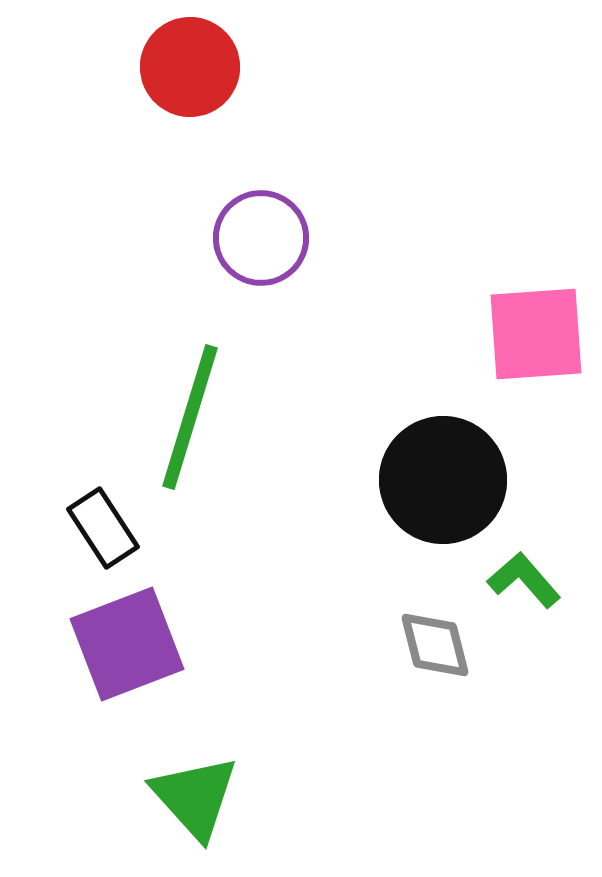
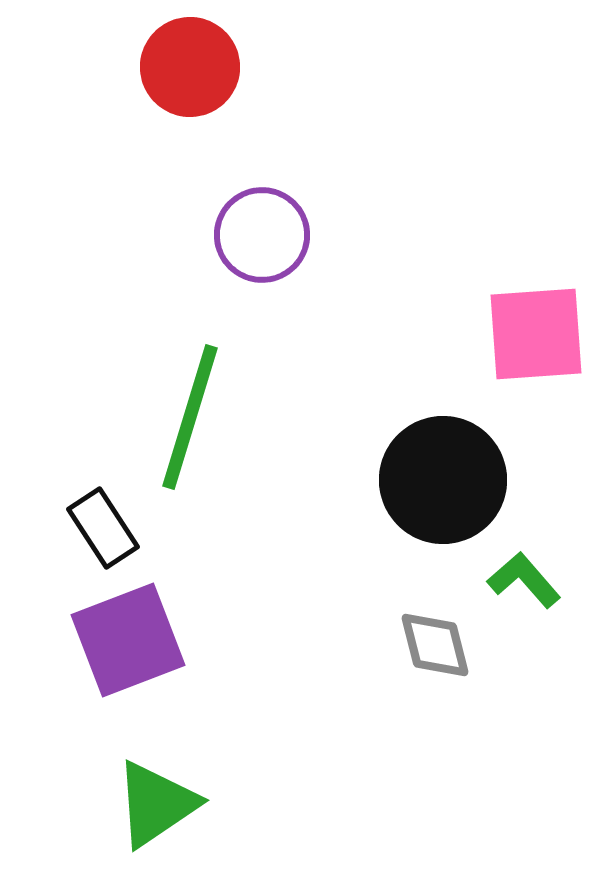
purple circle: moved 1 px right, 3 px up
purple square: moved 1 px right, 4 px up
green triangle: moved 39 px left, 7 px down; rotated 38 degrees clockwise
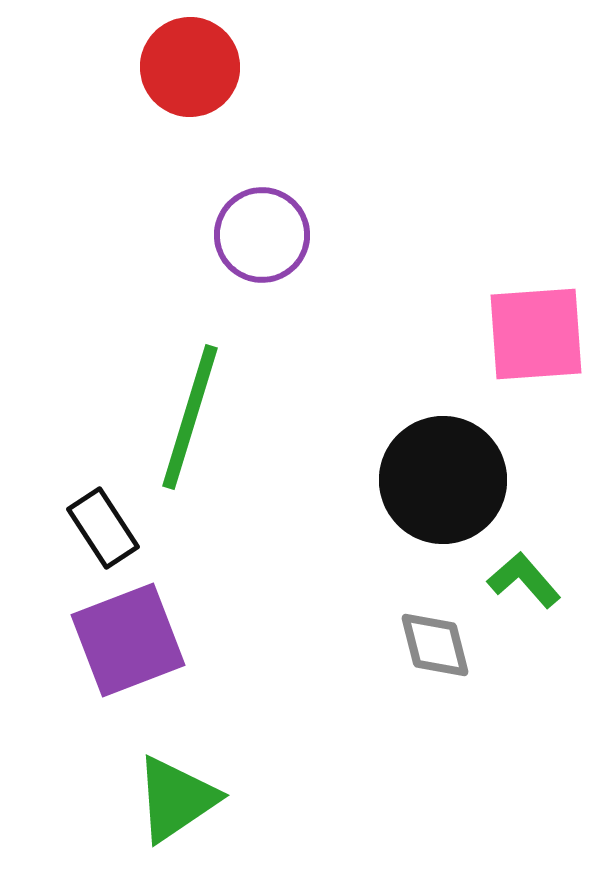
green triangle: moved 20 px right, 5 px up
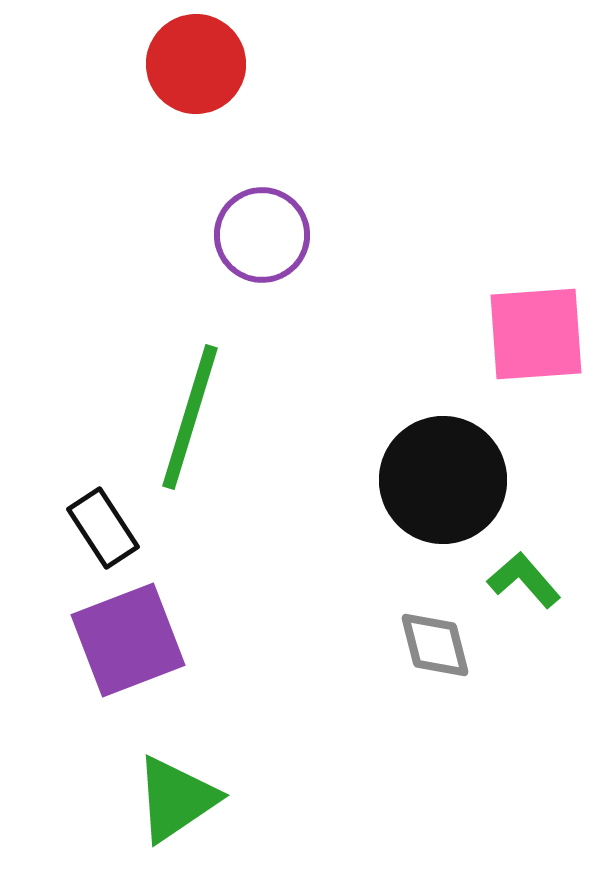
red circle: moved 6 px right, 3 px up
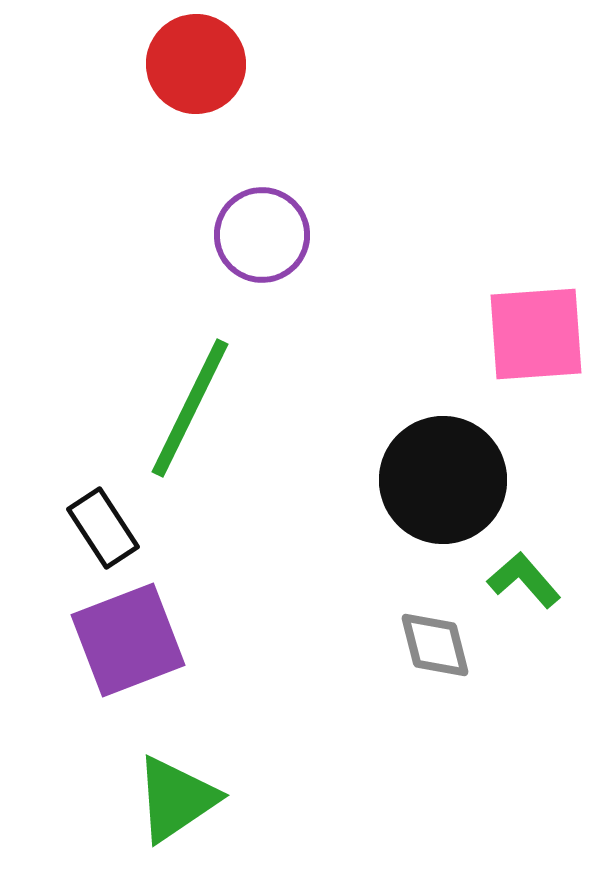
green line: moved 9 px up; rotated 9 degrees clockwise
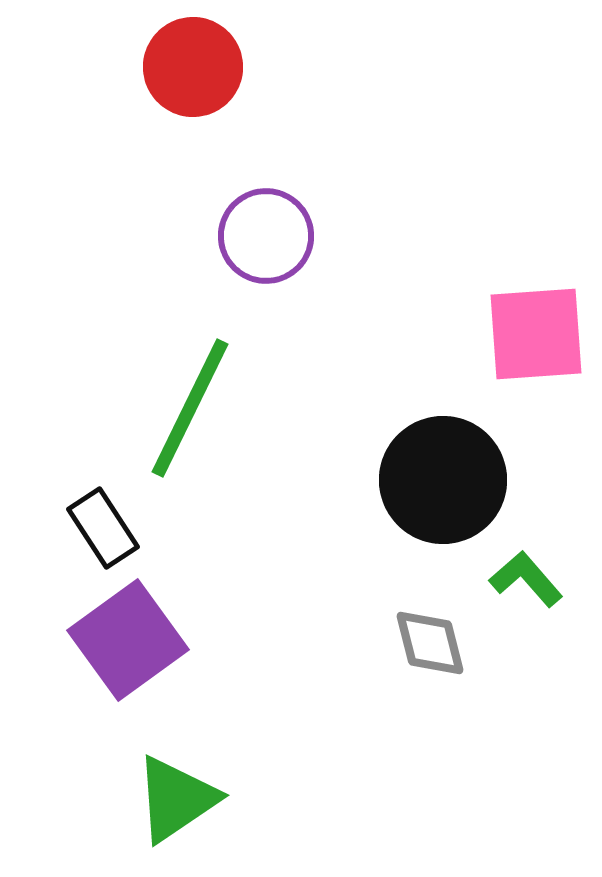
red circle: moved 3 px left, 3 px down
purple circle: moved 4 px right, 1 px down
green L-shape: moved 2 px right, 1 px up
purple square: rotated 15 degrees counterclockwise
gray diamond: moved 5 px left, 2 px up
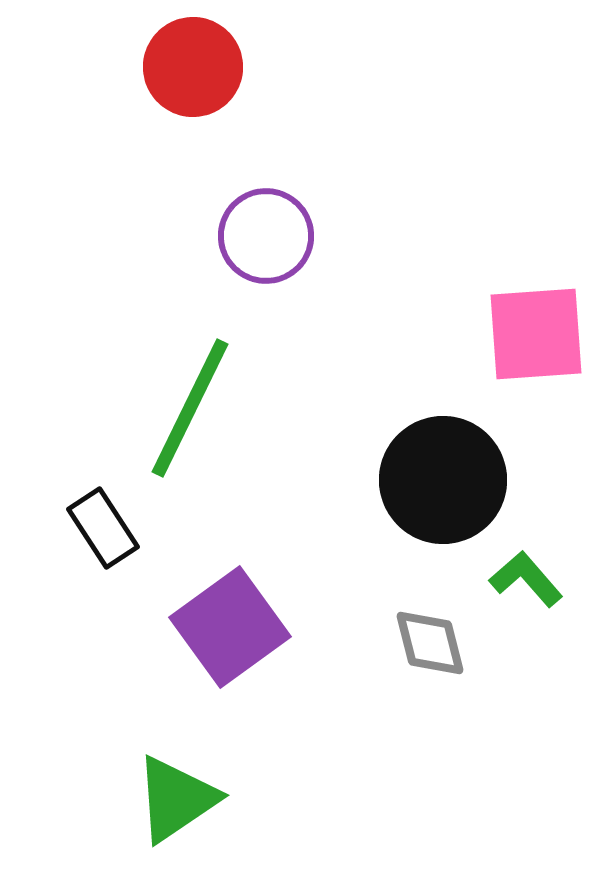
purple square: moved 102 px right, 13 px up
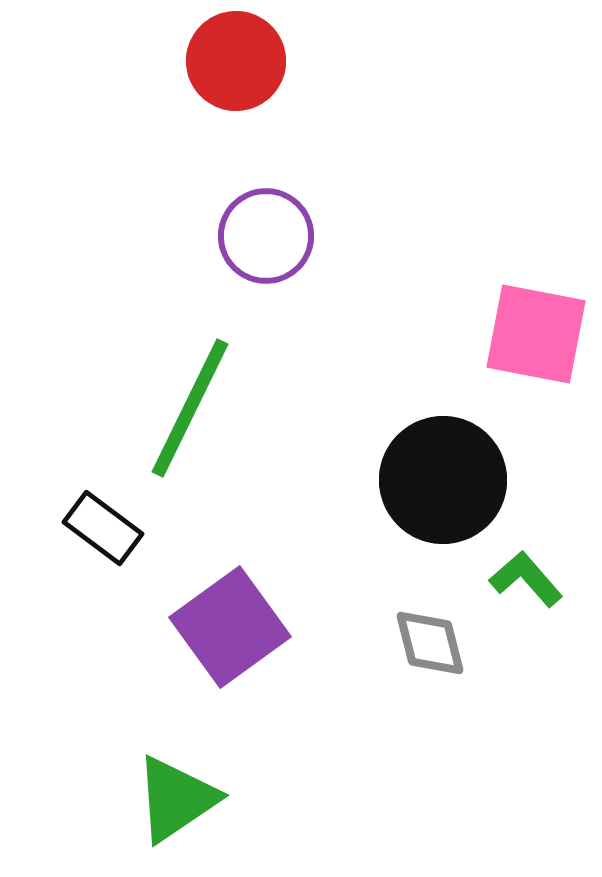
red circle: moved 43 px right, 6 px up
pink square: rotated 15 degrees clockwise
black rectangle: rotated 20 degrees counterclockwise
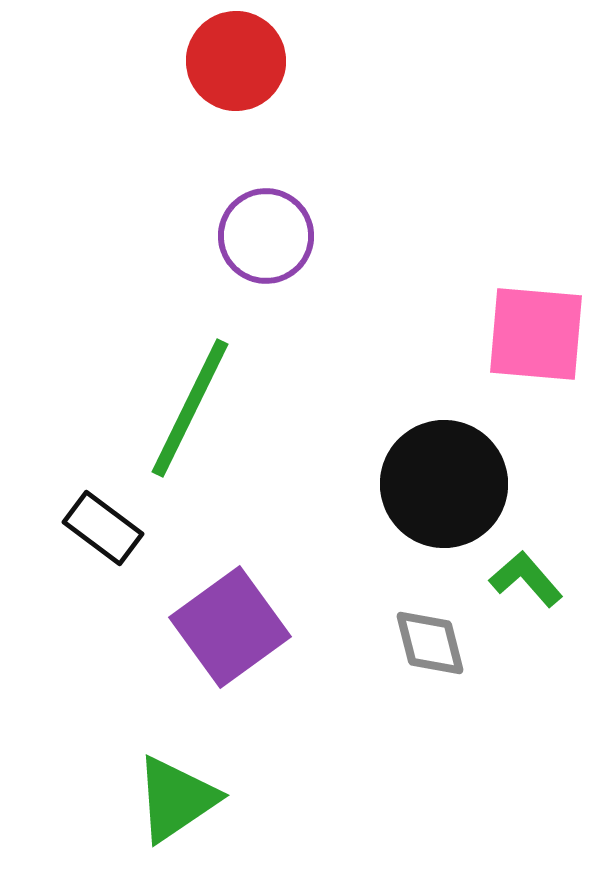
pink square: rotated 6 degrees counterclockwise
black circle: moved 1 px right, 4 px down
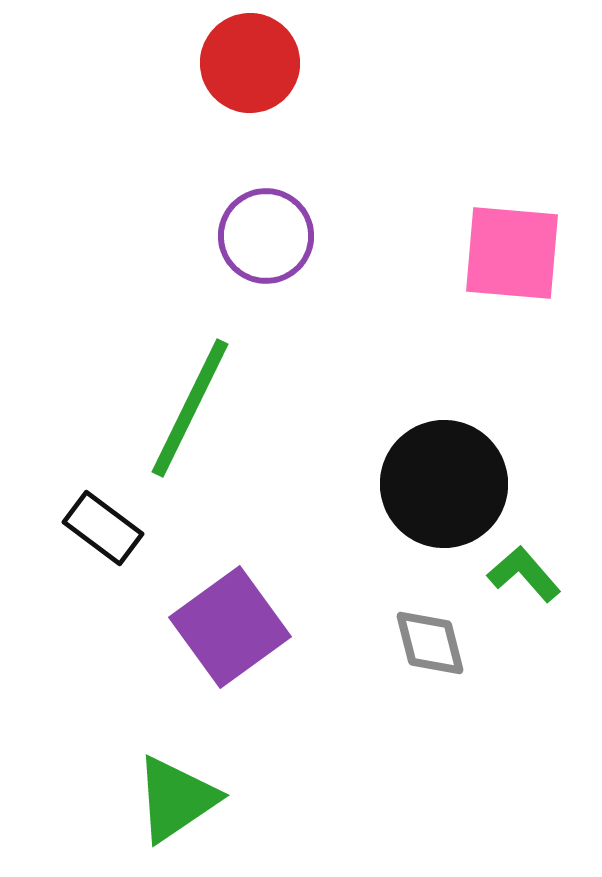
red circle: moved 14 px right, 2 px down
pink square: moved 24 px left, 81 px up
green L-shape: moved 2 px left, 5 px up
